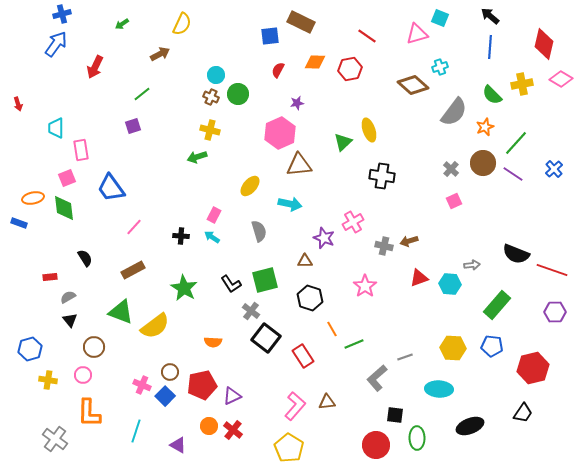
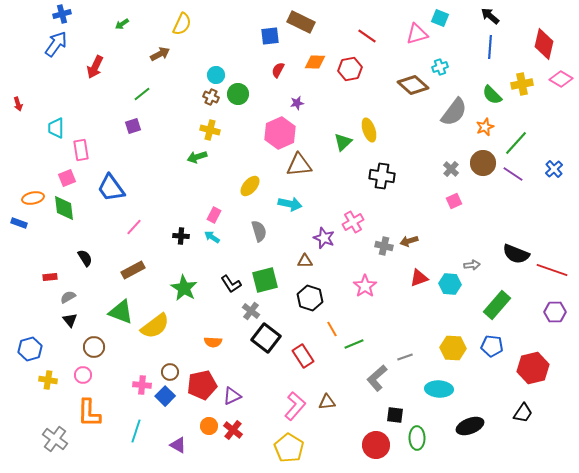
pink cross at (142, 385): rotated 18 degrees counterclockwise
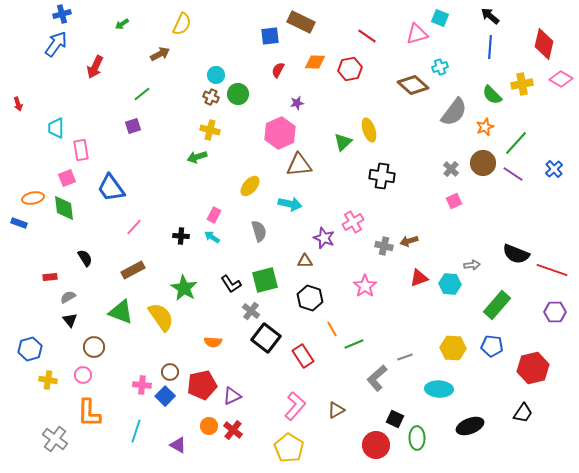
yellow semicircle at (155, 326): moved 6 px right, 9 px up; rotated 88 degrees counterclockwise
brown triangle at (327, 402): moved 9 px right, 8 px down; rotated 24 degrees counterclockwise
black square at (395, 415): moved 4 px down; rotated 18 degrees clockwise
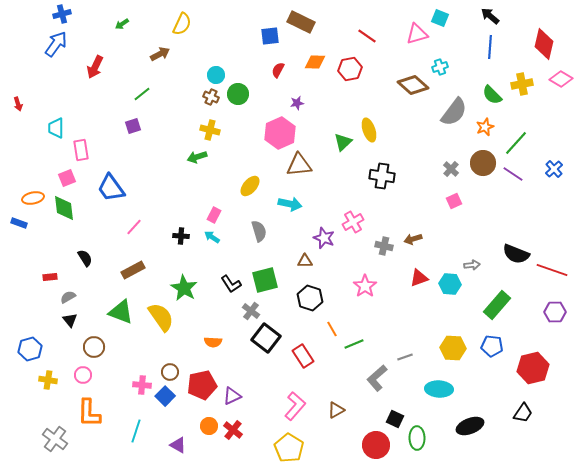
brown arrow at (409, 241): moved 4 px right, 2 px up
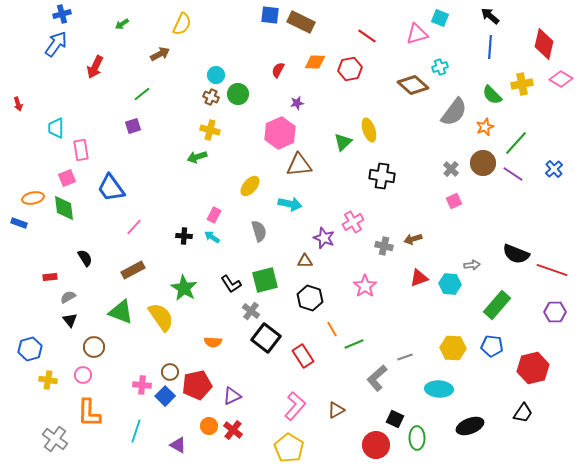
blue square at (270, 36): moved 21 px up; rotated 12 degrees clockwise
black cross at (181, 236): moved 3 px right
red pentagon at (202, 385): moved 5 px left
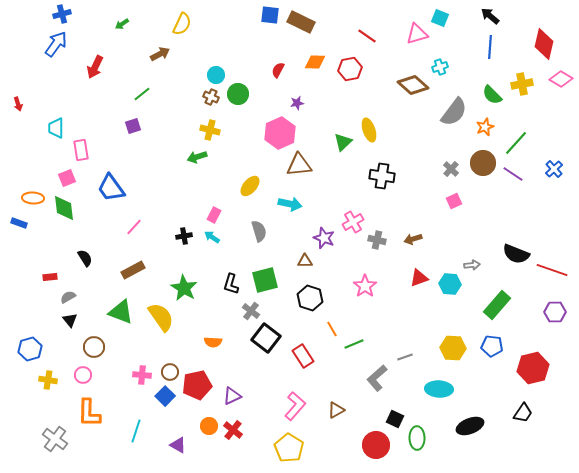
orange ellipse at (33, 198): rotated 15 degrees clockwise
black cross at (184, 236): rotated 14 degrees counterclockwise
gray cross at (384, 246): moved 7 px left, 6 px up
black L-shape at (231, 284): rotated 50 degrees clockwise
pink cross at (142, 385): moved 10 px up
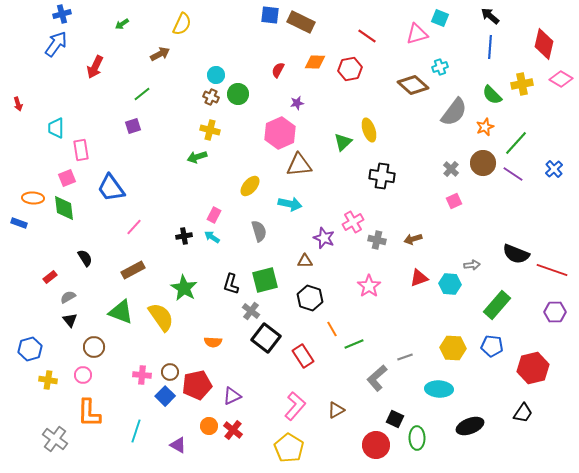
red rectangle at (50, 277): rotated 32 degrees counterclockwise
pink star at (365, 286): moved 4 px right
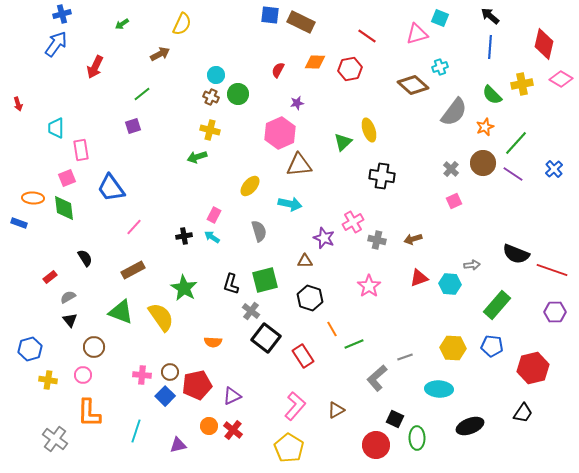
purple triangle at (178, 445): rotated 42 degrees counterclockwise
